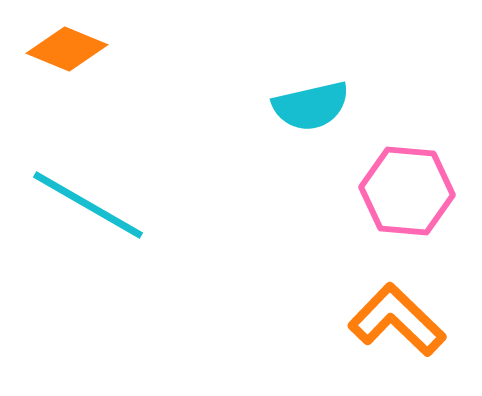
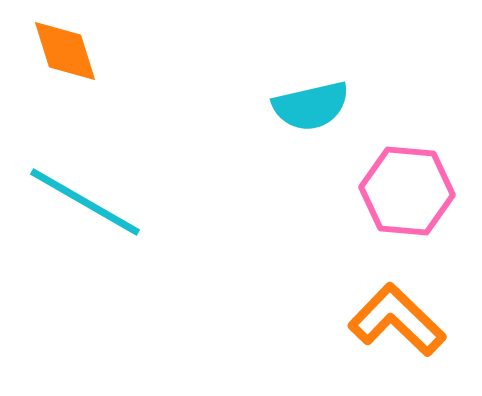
orange diamond: moved 2 px left, 2 px down; rotated 50 degrees clockwise
cyan line: moved 3 px left, 3 px up
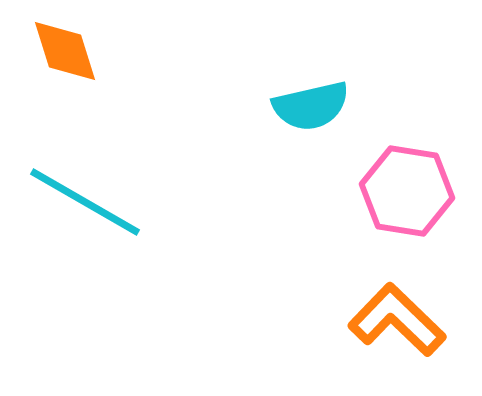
pink hexagon: rotated 4 degrees clockwise
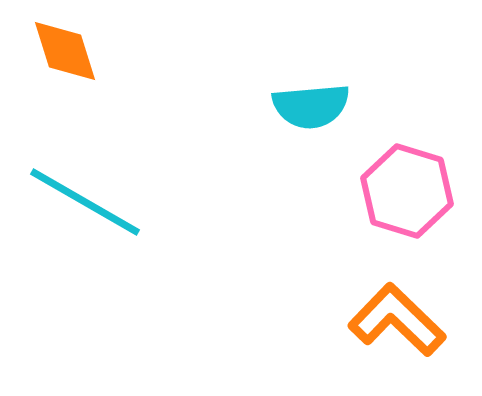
cyan semicircle: rotated 8 degrees clockwise
pink hexagon: rotated 8 degrees clockwise
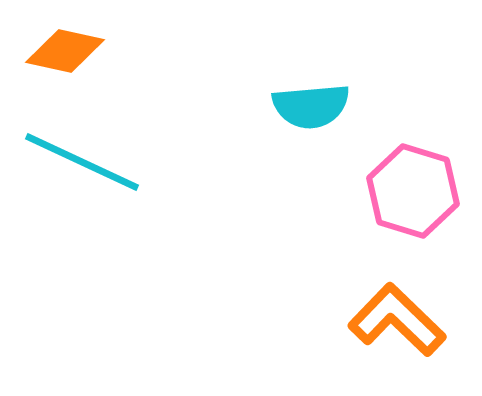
orange diamond: rotated 60 degrees counterclockwise
pink hexagon: moved 6 px right
cyan line: moved 3 px left, 40 px up; rotated 5 degrees counterclockwise
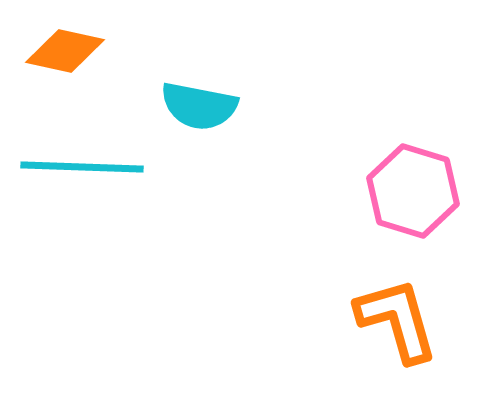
cyan semicircle: moved 112 px left; rotated 16 degrees clockwise
cyan line: moved 5 px down; rotated 23 degrees counterclockwise
orange L-shape: rotated 30 degrees clockwise
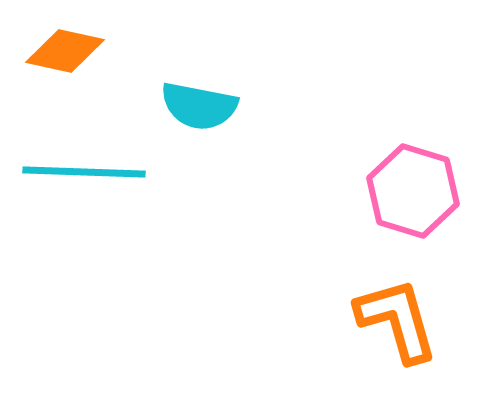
cyan line: moved 2 px right, 5 px down
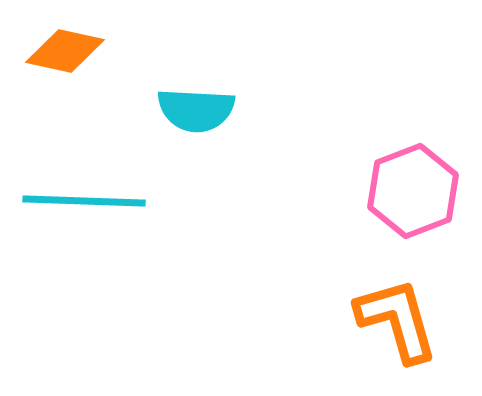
cyan semicircle: moved 3 px left, 4 px down; rotated 8 degrees counterclockwise
cyan line: moved 29 px down
pink hexagon: rotated 22 degrees clockwise
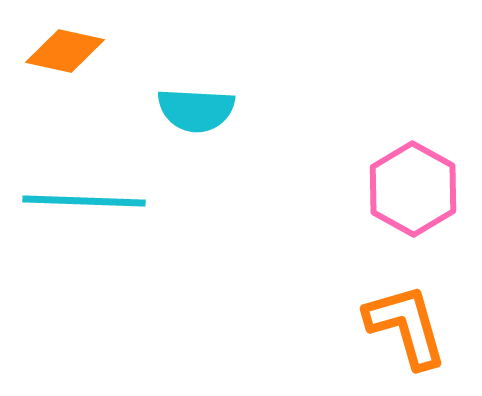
pink hexagon: moved 2 px up; rotated 10 degrees counterclockwise
orange L-shape: moved 9 px right, 6 px down
